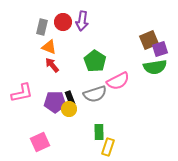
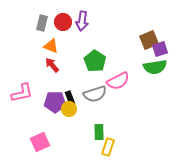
gray rectangle: moved 4 px up
orange triangle: moved 2 px right, 1 px up
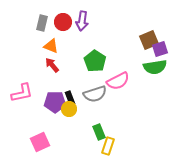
green rectangle: rotated 21 degrees counterclockwise
yellow rectangle: moved 1 px up
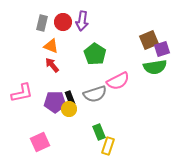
purple square: moved 2 px right
green pentagon: moved 7 px up
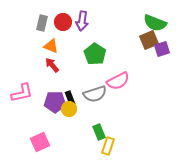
green semicircle: moved 44 px up; rotated 30 degrees clockwise
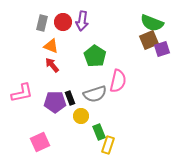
green semicircle: moved 3 px left
green pentagon: moved 2 px down
pink semicircle: rotated 50 degrees counterclockwise
yellow circle: moved 12 px right, 7 px down
yellow rectangle: moved 1 px up
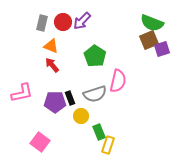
purple arrow: rotated 36 degrees clockwise
pink square: rotated 30 degrees counterclockwise
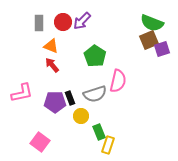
gray rectangle: moved 3 px left; rotated 14 degrees counterclockwise
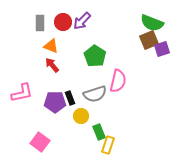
gray rectangle: moved 1 px right
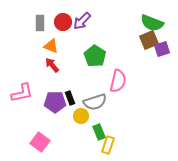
gray semicircle: moved 8 px down
